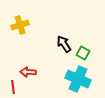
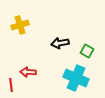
black arrow: moved 4 px left, 1 px up; rotated 66 degrees counterclockwise
green square: moved 4 px right, 2 px up
cyan cross: moved 2 px left, 1 px up
red line: moved 2 px left, 2 px up
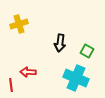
yellow cross: moved 1 px left, 1 px up
black arrow: rotated 72 degrees counterclockwise
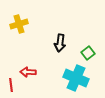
green square: moved 1 px right, 2 px down; rotated 24 degrees clockwise
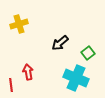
black arrow: rotated 42 degrees clockwise
red arrow: rotated 77 degrees clockwise
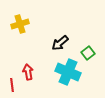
yellow cross: moved 1 px right
cyan cross: moved 8 px left, 6 px up
red line: moved 1 px right
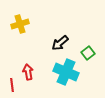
cyan cross: moved 2 px left
